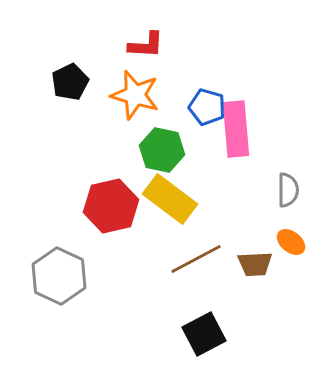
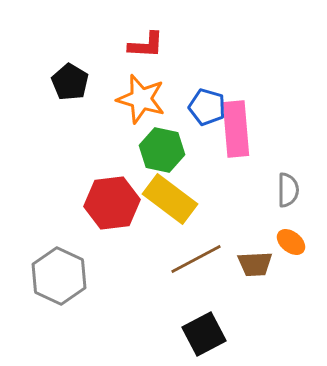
black pentagon: rotated 15 degrees counterclockwise
orange star: moved 6 px right, 4 px down
red hexagon: moved 1 px right, 3 px up; rotated 6 degrees clockwise
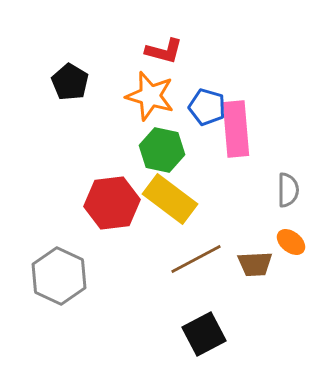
red L-shape: moved 18 px right, 6 px down; rotated 12 degrees clockwise
orange star: moved 9 px right, 3 px up
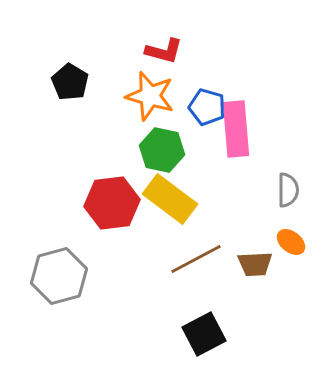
gray hexagon: rotated 20 degrees clockwise
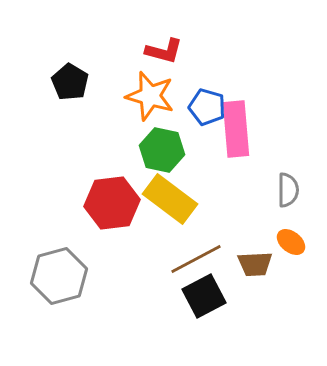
black square: moved 38 px up
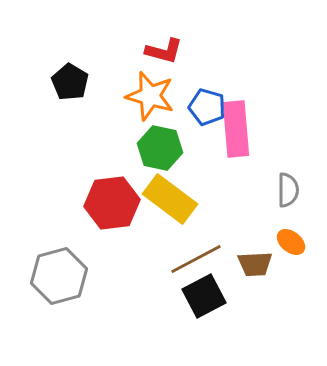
green hexagon: moved 2 px left, 2 px up
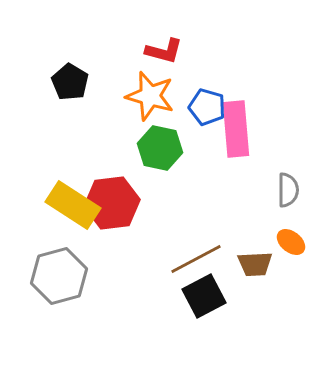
yellow rectangle: moved 97 px left, 6 px down; rotated 4 degrees counterclockwise
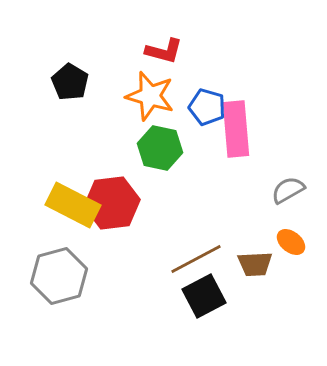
gray semicircle: rotated 120 degrees counterclockwise
yellow rectangle: rotated 6 degrees counterclockwise
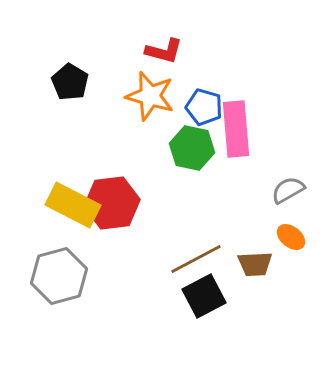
blue pentagon: moved 3 px left
green hexagon: moved 32 px right
orange ellipse: moved 5 px up
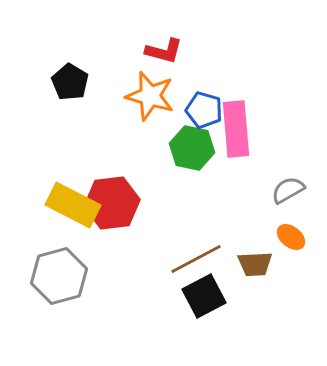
blue pentagon: moved 3 px down
